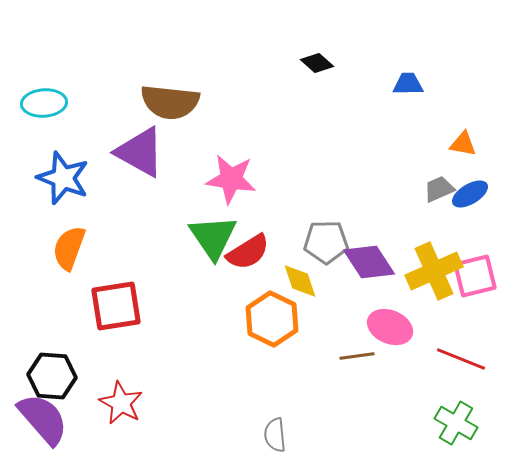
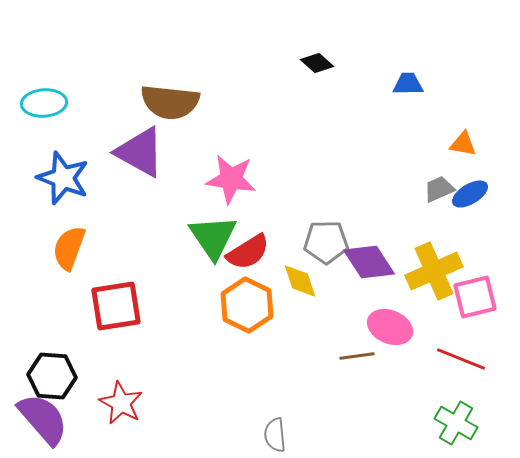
pink square: moved 21 px down
orange hexagon: moved 25 px left, 14 px up
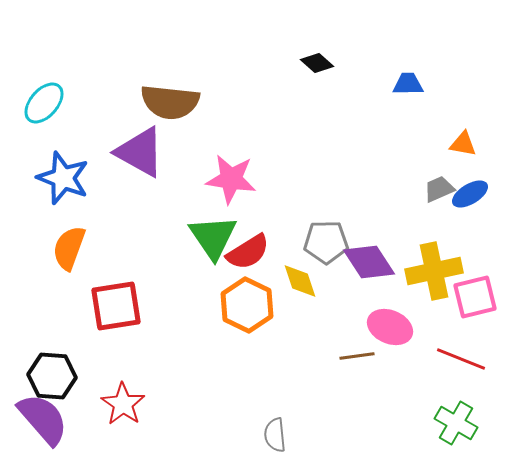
cyan ellipse: rotated 45 degrees counterclockwise
yellow cross: rotated 12 degrees clockwise
red star: moved 2 px right, 1 px down; rotated 6 degrees clockwise
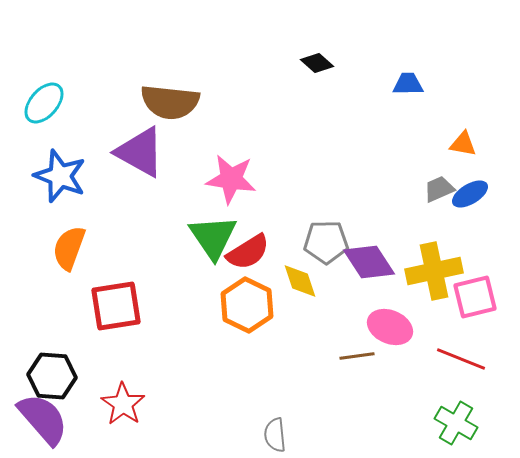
blue star: moved 3 px left, 2 px up
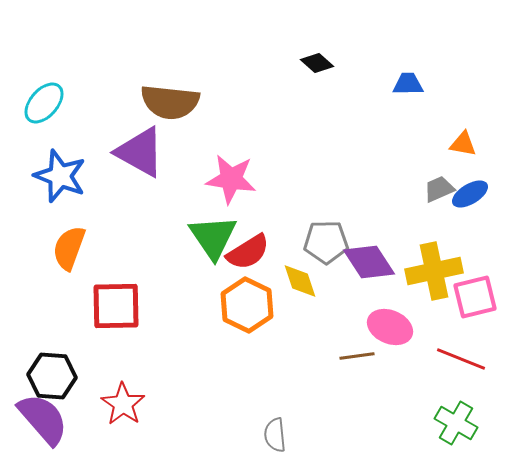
red square: rotated 8 degrees clockwise
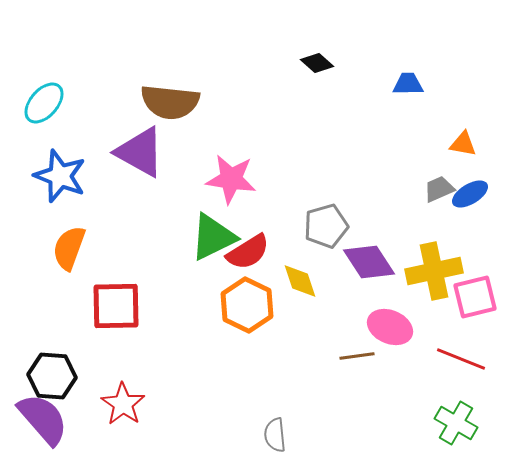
green triangle: rotated 38 degrees clockwise
gray pentagon: moved 16 px up; rotated 15 degrees counterclockwise
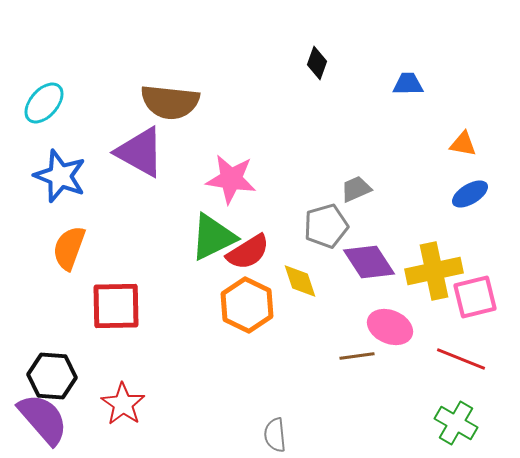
black diamond: rotated 68 degrees clockwise
gray trapezoid: moved 83 px left
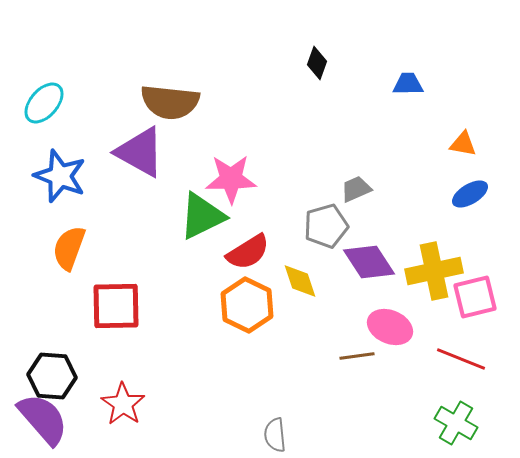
pink star: rotated 9 degrees counterclockwise
green triangle: moved 11 px left, 21 px up
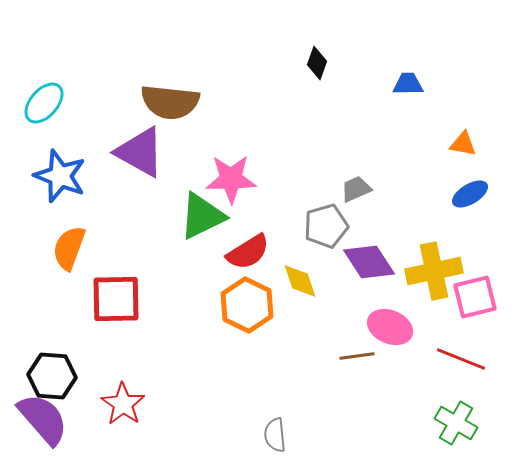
red square: moved 7 px up
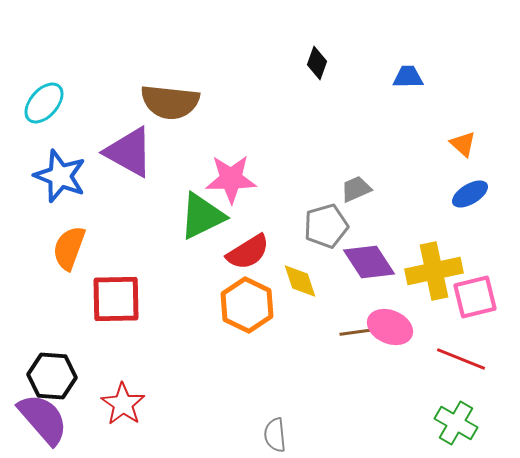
blue trapezoid: moved 7 px up
orange triangle: rotated 32 degrees clockwise
purple triangle: moved 11 px left
brown line: moved 24 px up
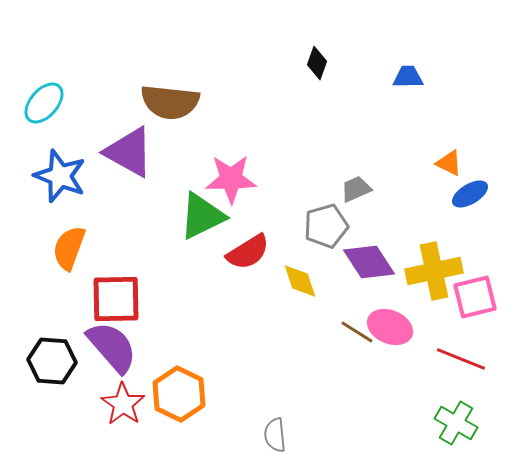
orange triangle: moved 14 px left, 19 px down; rotated 16 degrees counterclockwise
orange hexagon: moved 68 px left, 89 px down
brown line: rotated 40 degrees clockwise
black hexagon: moved 15 px up
purple semicircle: moved 69 px right, 72 px up
